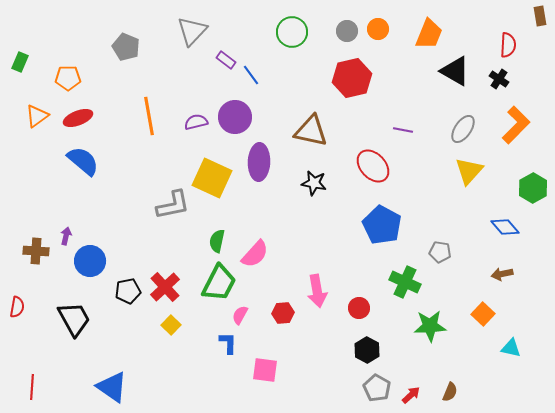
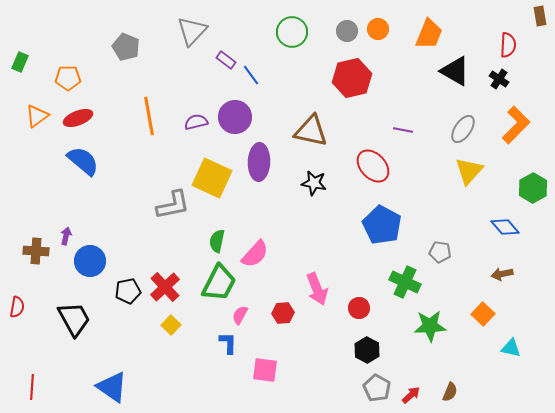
pink arrow at (317, 291): moved 2 px up; rotated 12 degrees counterclockwise
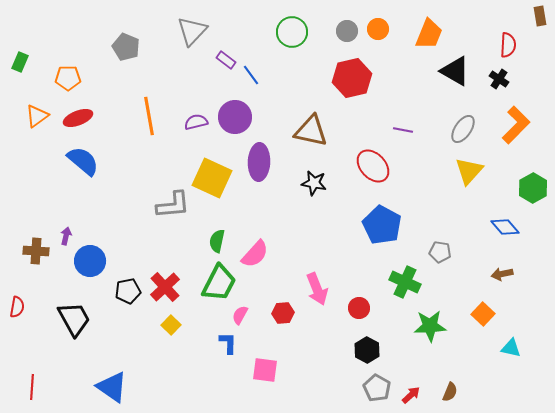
gray L-shape at (173, 205): rotated 6 degrees clockwise
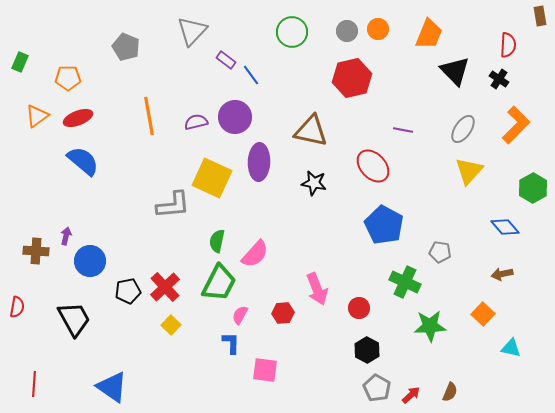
black triangle at (455, 71): rotated 16 degrees clockwise
blue pentagon at (382, 225): moved 2 px right
blue L-shape at (228, 343): moved 3 px right
red line at (32, 387): moved 2 px right, 3 px up
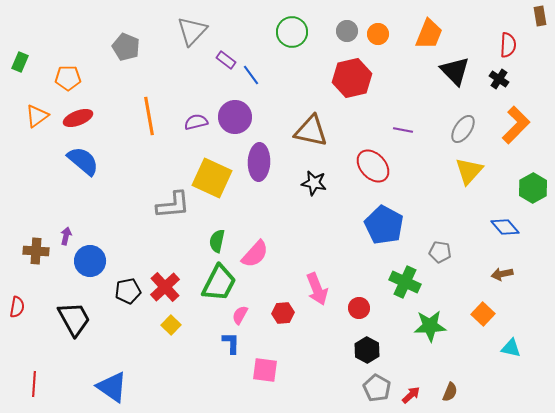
orange circle at (378, 29): moved 5 px down
